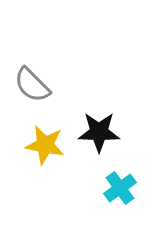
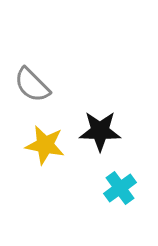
black star: moved 1 px right, 1 px up
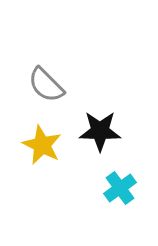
gray semicircle: moved 14 px right
yellow star: moved 3 px left; rotated 15 degrees clockwise
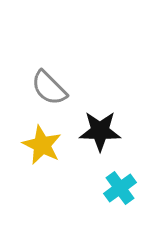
gray semicircle: moved 3 px right, 3 px down
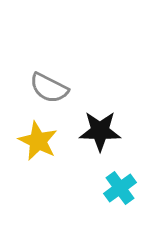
gray semicircle: rotated 18 degrees counterclockwise
yellow star: moved 4 px left, 4 px up
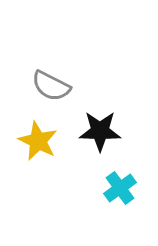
gray semicircle: moved 2 px right, 2 px up
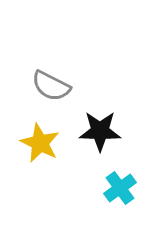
yellow star: moved 2 px right, 2 px down
